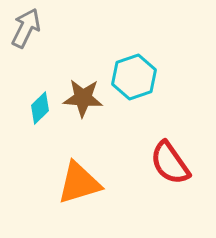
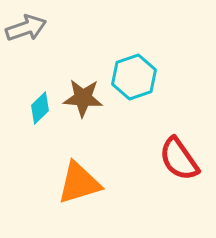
gray arrow: rotated 45 degrees clockwise
red semicircle: moved 9 px right, 4 px up
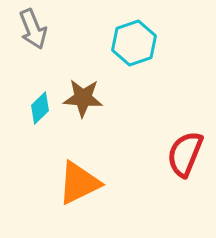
gray arrow: moved 7 px right, 1 px down; rotated 87 degrees clockwise
cyan hexagon: moved 34 px up
red semicircle: moved 6 px right, 5 px up; rotated 57 degrees clockwise
orange triangle: rotated 9 degrees counterclockwise
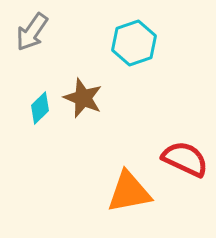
gray arrow: moved 1 px left, 3 px down; rotated 57 degrees clockwise
brown star: rotated 18 degrees clockwise
red semicircle: moved 5 px down; rotated 93 degrees clockwise
orange triangle: moved 50 px right, 9 px down; rotated 15 degrees clockwise
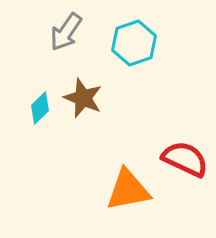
gray arrow: moved 34 px right
orange triangle: moved 1 px left, 2 px up
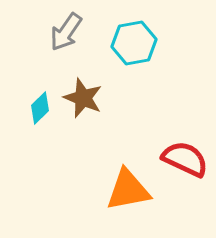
cyan hexagon: rotated 9 degrees clockwise
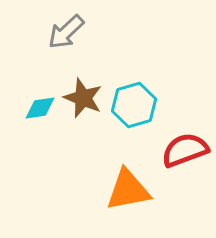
gray arrow: rotated 12 degrees clockwise
cyan hexagon: moved 62 px down; rotated 6 degrees counterclockwise
cyan diamond: rotated 36 degrees clockwise
red semicircle: moved 9 px up; rotated 45 degrees counterclockwise
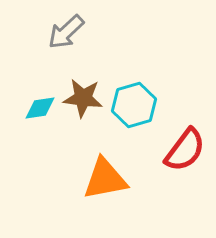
brown star: rotated 15 degrees counterclockwise
red semicircle: rotated 147 degrees clockwise
orange triangle: moved 23 px left, 11 px up
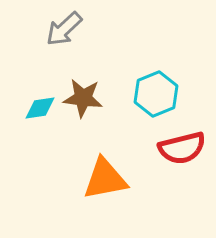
gray arrow: moved 2 px left, 3 px up
cyan hexagon: moved 22 px right, 11 px up; rotated 6 degrees counterclockwise
red semicircle: moved 3 px left, 2 px up; rotated 39 degrees clockwise
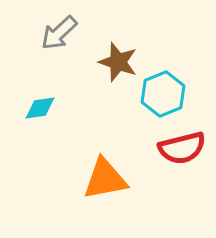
gray arrow: moved 5 px left, 4 px down
cyan hexagon: moved 7 px right
brown star: moved 35 px right, 36 px up; rotated 12 degrees clockwise
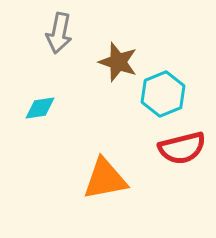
gray arrow: rotated 36 degrees counterclockwise
